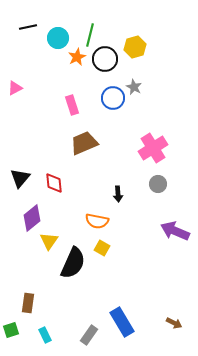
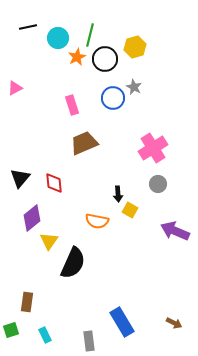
yellow square: moved 28 px right, 38 px up
brown rectangle: moved 1 px left, 1 px up
gray rectangle: moved 6 px down; rotated 42 degrees counterclockwise
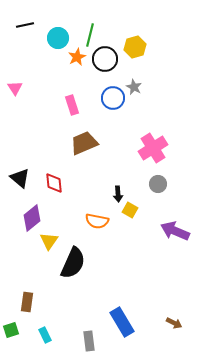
black line: moved 3 px left, 2 px up
pink triangle: rotated 35 degrees counterclockwise
black triangle: rotated 30 degrees counterclockwise
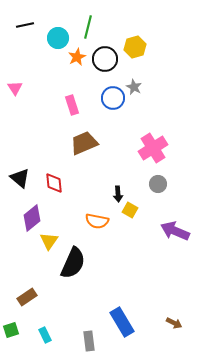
green line: moved 2 px left, 8 px up
brown rectangle: moved 5 px up; rotated 48 degrees clockwise
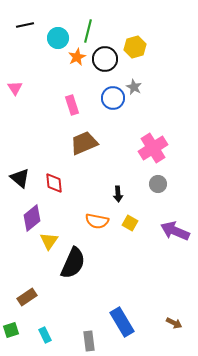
green line: moved 4 px down
yellow square: moved 13 px down
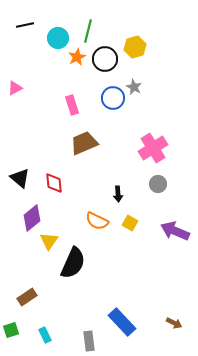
pink triangle: rotated 35 degrees clockwise
orange semicircle: rotated 15 degrees clockwise
blue rectangle: rotated 12 degrees counterclockwise
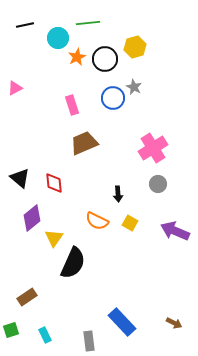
green line: moved 8 px up; rotated 70 degrees clockwise
yellow triangle: moved 5 px right, 3 px up
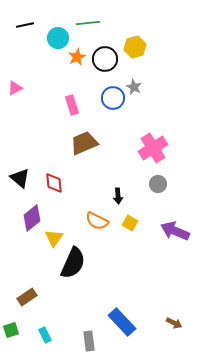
black arrow: moved 2 px down
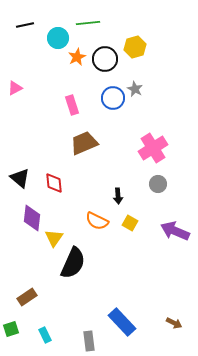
gray star: moved 1 px right, 2 px down
purple diamond: rotated 44 degrees counterclockwise
green square: moved 1 px up
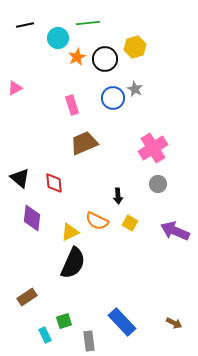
yellow triangle: moved 16 px right, 6 px up; rotated 30 degrees clockwise
green square: moved 53 px right, 8 px up
